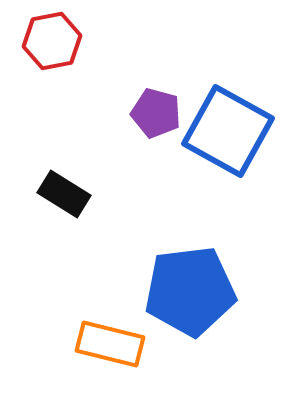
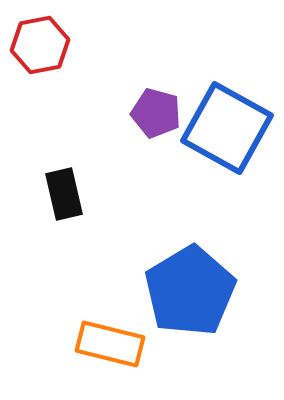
red hexagon: moved 12 px left, 4 px down
blue square: moved 1 px left, 3 px up
black rectangle: rotated 45 degrees clockwise
blue pentagon: rotated 24 degrees counterclockwise
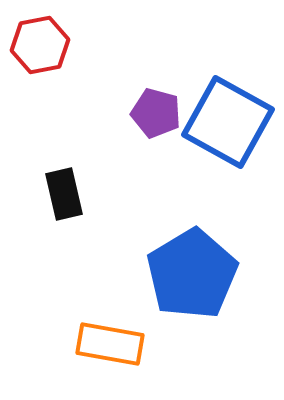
blue square: moved 1 px right, 6 px up
blue pentagon: moved 2 px right, 17 px up
orange rectangle: rotated 4 degrees counterclockwise
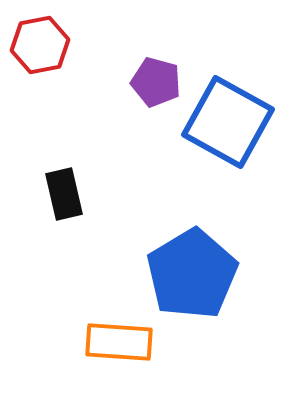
purple pentagon: moved 31 px up
orange rectangle: moved 9 px right, 2 px up; rotated 6 degrees counterclockwise
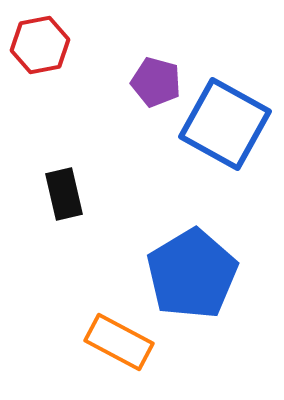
blue square: moved 3 px left, 2 px down
orange rectangle: rotated 24 degrees clockwise
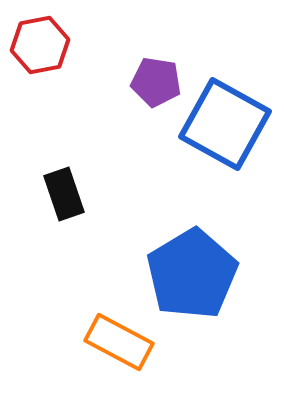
purple pentagon: rotated 6 degrees counterclockwise
black rectangle: rotated 6 degrees counterclockwise
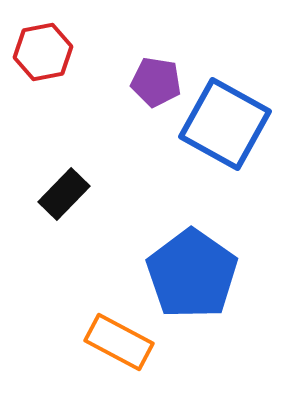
red hexagon: moved 3 px right, 7 px down
black rectangle: rotated 63 degrees clockwise
blue pentagon: rotated 6 degrees counterclockwise
